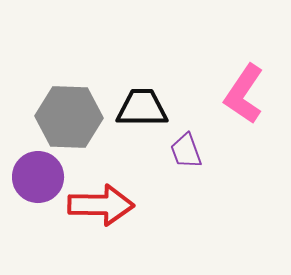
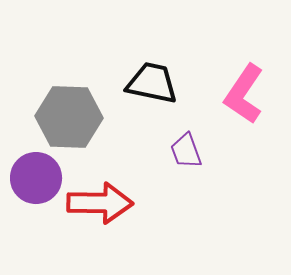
black trapezoid: moved 10 px right, 25 px up; rotated 12 degrees clockwise
purple circle: moved 2 px left, 1 px down
red arrow: moved 1 px left, 2 px up
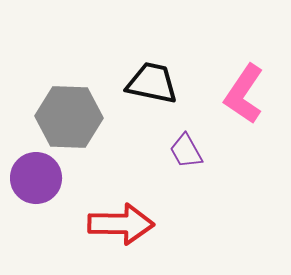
purple trapezoid: rotated 9 degrees counterclockwise
red arrow: moved 21 px right, 21 px down
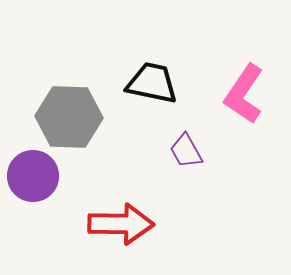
purple circle: moved 3 px left, 2 px up
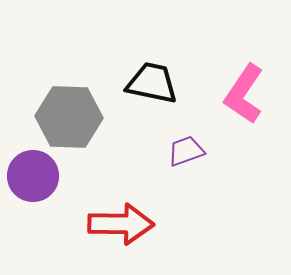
purple trapezoid: rotated 99 degrees clockwise
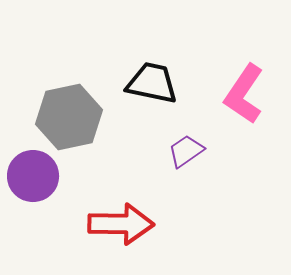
gray hexagon: rotated 14 degrees counterclockwise
purple trapezoid: rotated 15 degrees counterclockwise
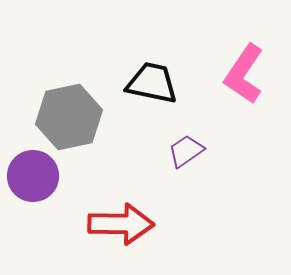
pink L-shape: moved 20 px up
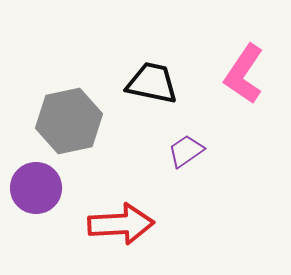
gray hexagon: moved 4 px down
purple circle: moved 3 px right, 12 px down
red arrow: rotated 4 degrees counterclockwise
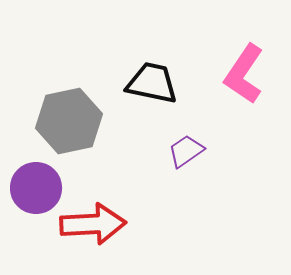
red arrow: moved 28 px left
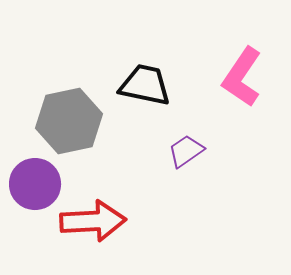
pink L-shape: moved 2 px left, 3 px down
black trapezoid: moved 7 px left, 2 px down
purple circle: moved 1 px left, 4 px up
red arrow: moved 3 px up
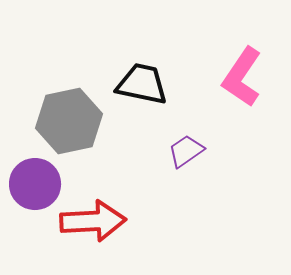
black trapezoid: moved 3 px left, 1 px up
